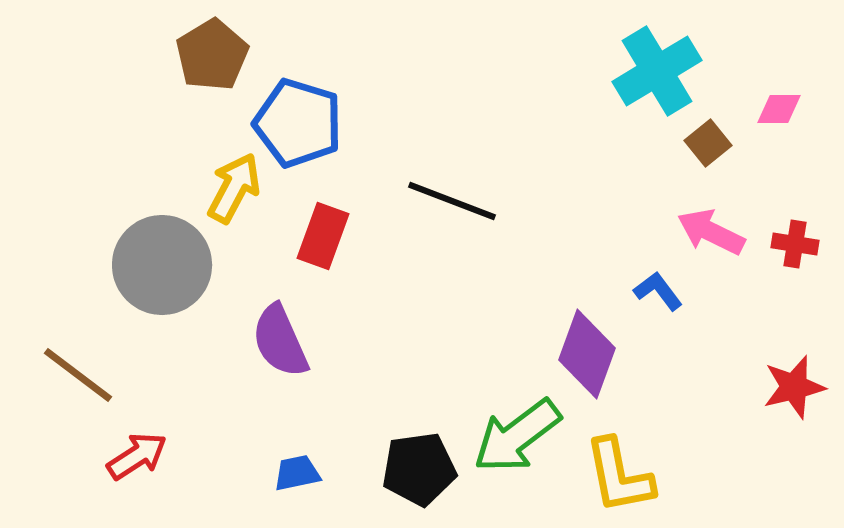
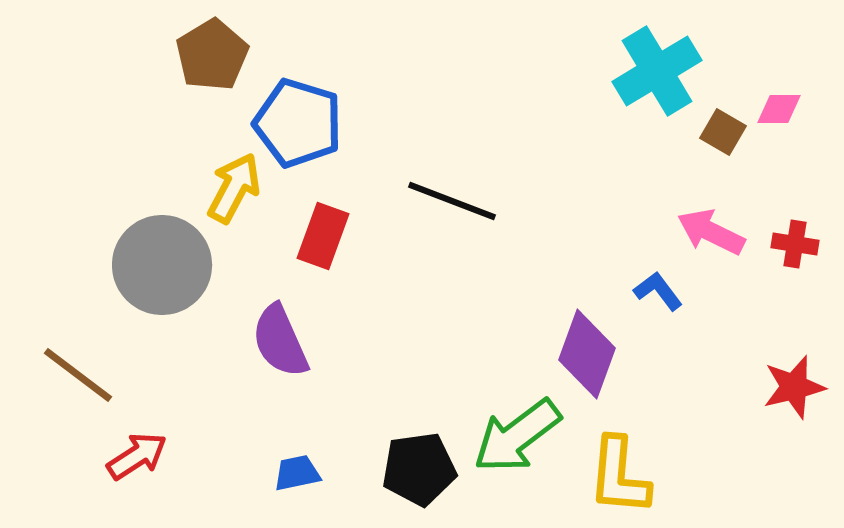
brown square: moved 15 px right, 11 px up; rotated 21 degrees counterclockwise
yellow L-shape: rotated 16 degrees clockwise
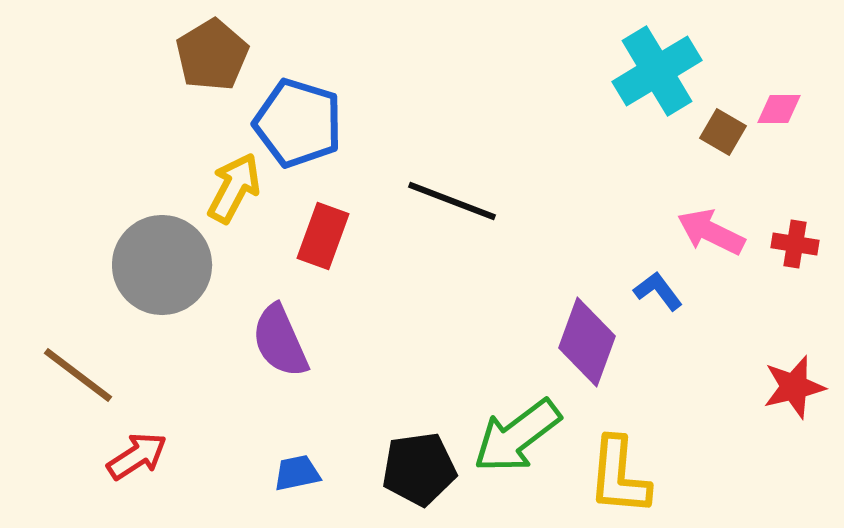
purple diamond: moved 12 px up
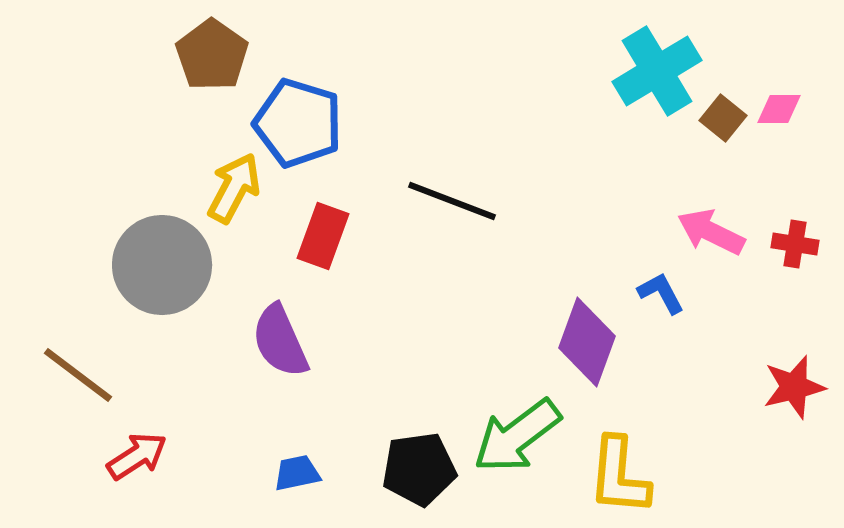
brown pentagon: rotated 6 degrees counterclockwise
brown square: moved 14 px up; rotated 9 degrees clockwise
blue L-shape: moved 3 px right, 2 px down; rotated 9 degrees clockwise
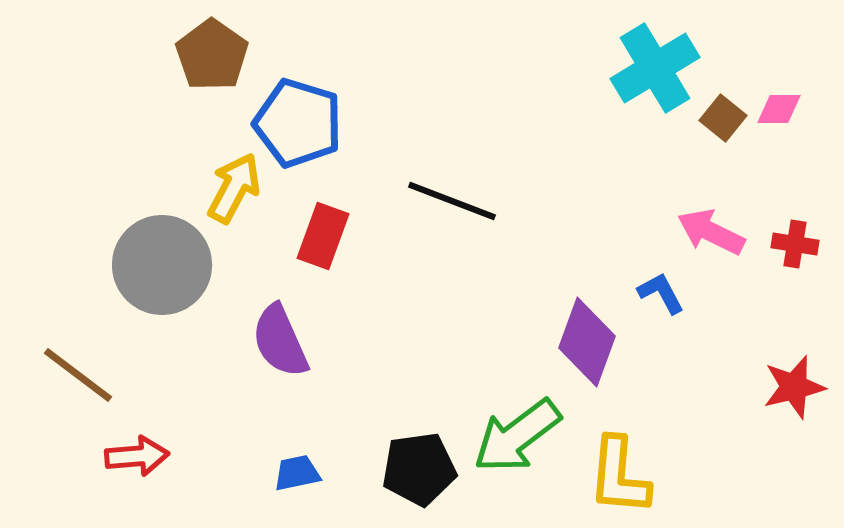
cyan cross: moved 2 px left, 3 px up
red arrow: rotated 28 degrees clockwise
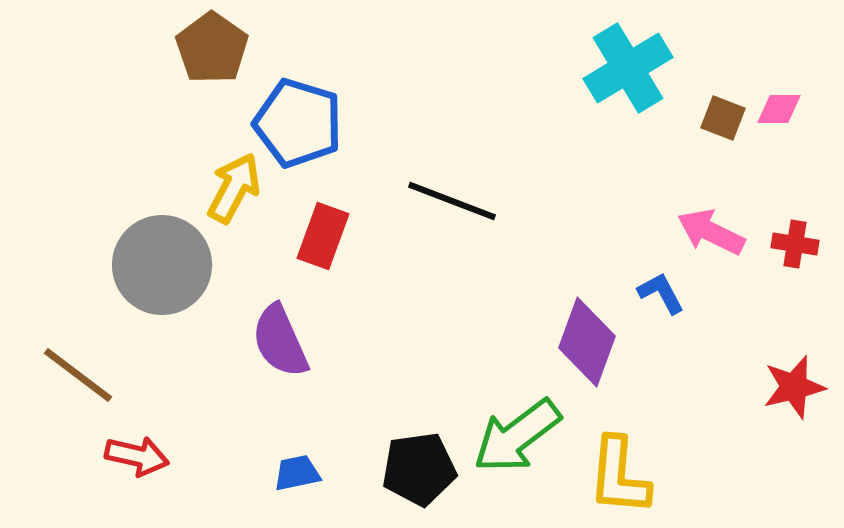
brown pentagon: moved 7 px up
cyan cross: moved 27 px left
brown square: rotated 18 degrees counterclockwise
red arrow: rotated 18 degrees clockwise
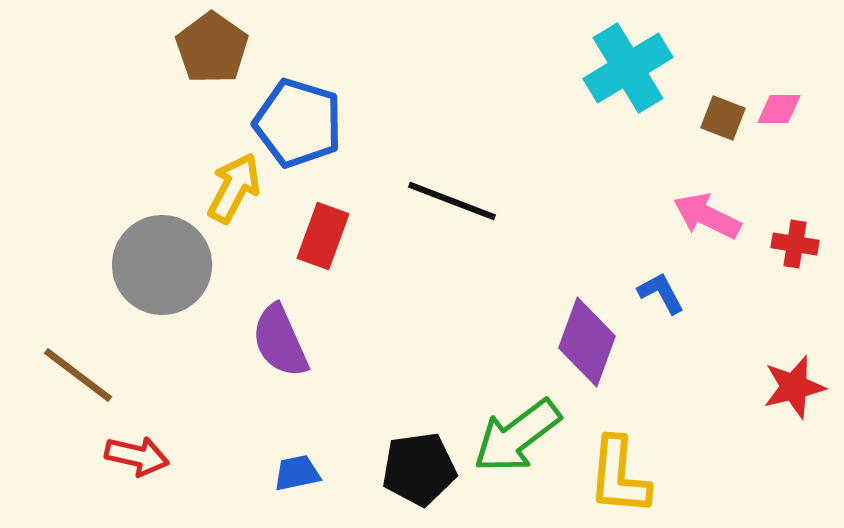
pink arrow: moved 4 px left, 16 px up
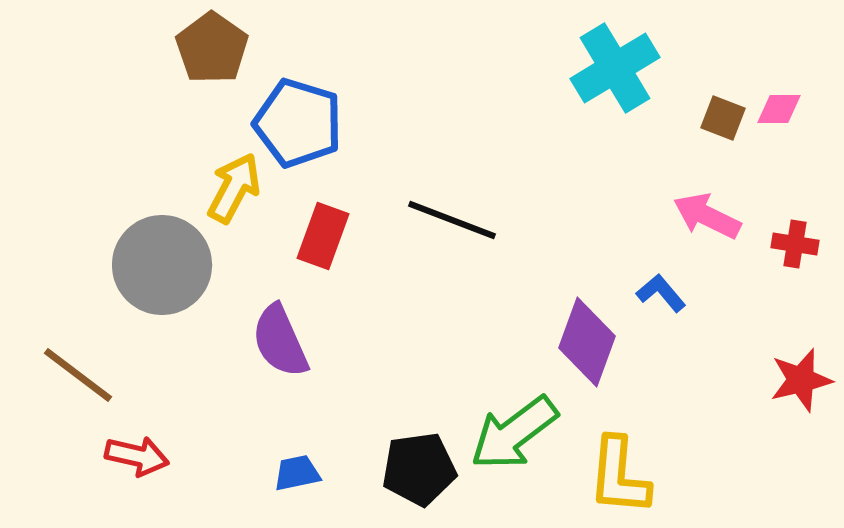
cyan cross: moved 13 px left
black line: moved 19 px down
blue L-shape: rotated 12 degrees counterclockwise
red star: moved 7 px right, 7 px up
green arrow: moved 3 px left, 3 px up
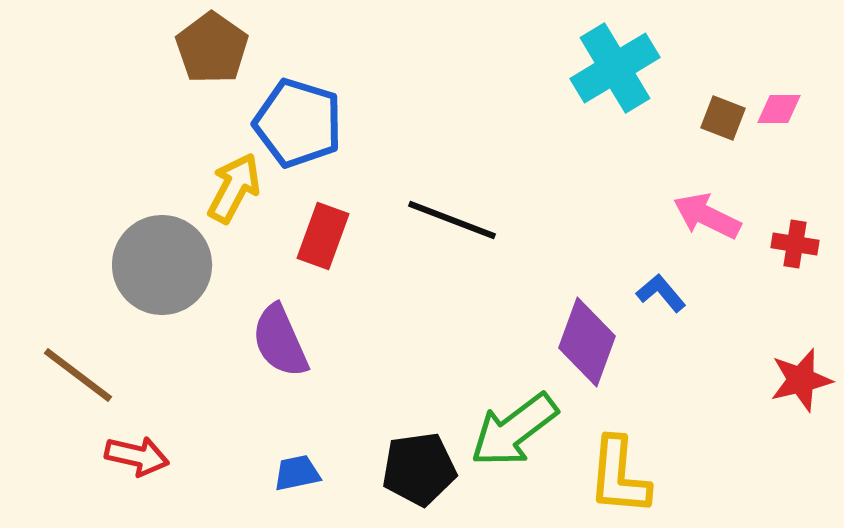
green arrow: moved 3 px up
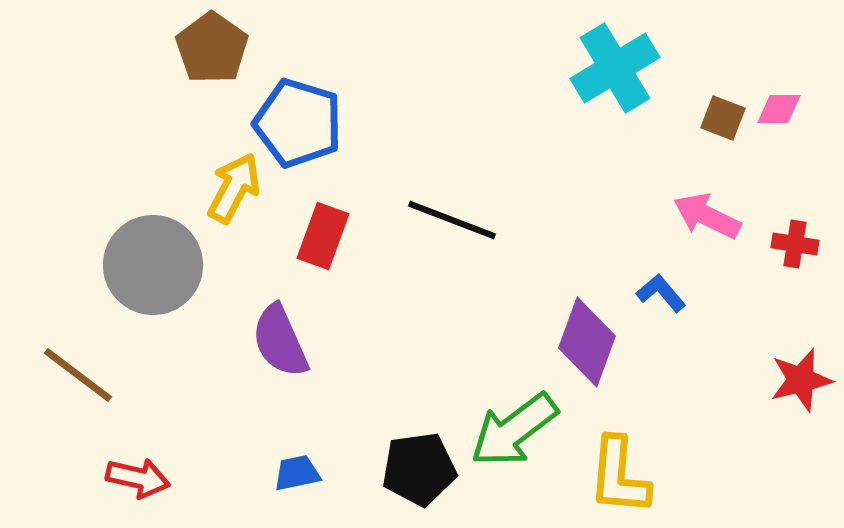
gray circle: moved 9 px left
red arrow: moved 1 px right, 22 px down
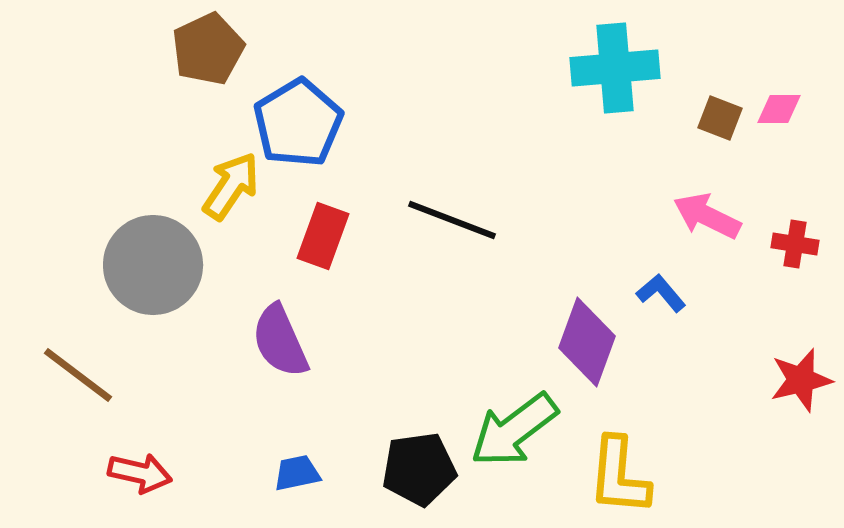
brown pentagon: moved 4 px left, 1 px down; rotated 12 degrees clockwise
cyan cross: rotated 26 degrees clockwise
brown square: moved 3 px left
blue pentagon: rotated 24 degrees clockwise
yellow arrow: moved 3 px left, 2 px up; rotated 6 degrees clockwise
red arrow: moved 2 px right, 5 px up
